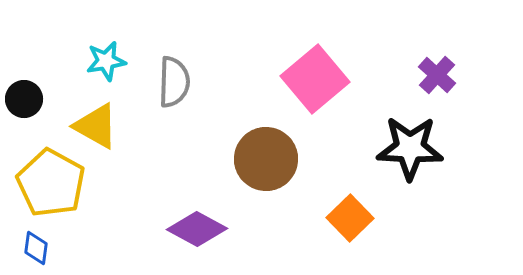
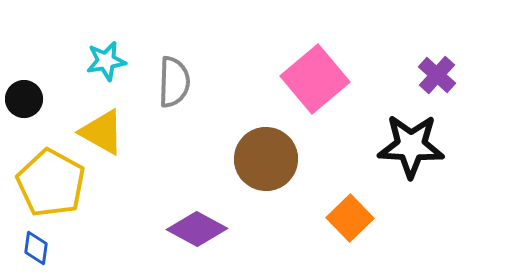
yellow triangle: moved 6 px right, 6 px down
black star: moved 1 px right, 2 px up
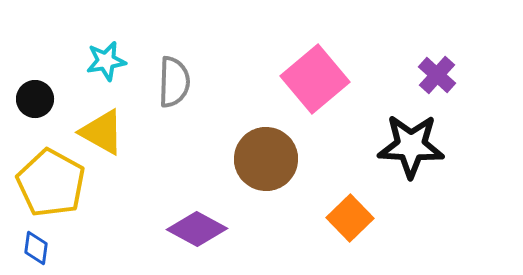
black circle: moved 11 px right
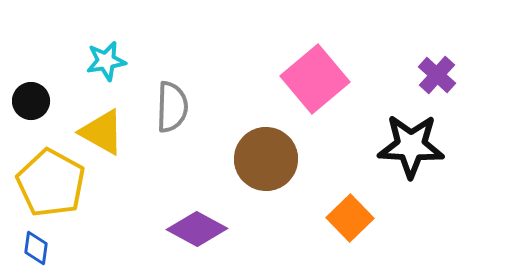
gray semicircle: moved 2 px left, 25 px down
black circle: moved 4 px left, 2 px down
